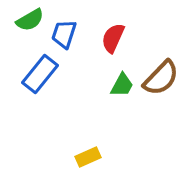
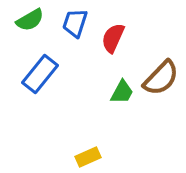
blue trapezoid: moved 11 px right, 11 px up
green trapezoid: moved 7 px down
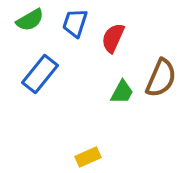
brown semicircle: rotated 21 degrees counterclockwise
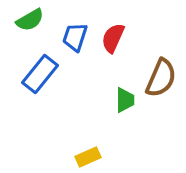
blue trapezoid: moved 14 px down
green trapezoid: moved 3 px right, 8 px down; rotated 28 degrees counterclockwise
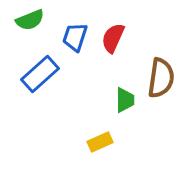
green semicircle: rotated 8 degrees clockwise
blue rectangle: rotated 9 degrees clockwise
brown semicircle: rotated 15 degrees counterclockwise
yellow rectangle: moved 12 px right, 15 px up
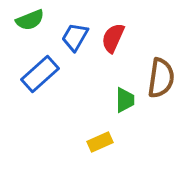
blue trapezoid: rotated 12 degrees clockwise
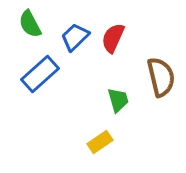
green semicircle: moved 4 px down; rotated 84 degrees clockwise
blue trapezoid: rotated 16 degrees clockwise
brown semicircle: moved 1 px up; rotated 21 degrees counterclockwise
green trapezoid: moved 7 px left; rotated 16 degrees counterclockwise
yellow rectangle: rotated 10 degrees counterclockwise
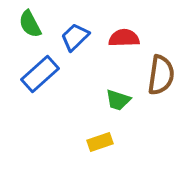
red semicircle: moved 11 px right; rotated 64 degrees clockwise
brown semicircle: moved 2 px up; rotated 21 degrees clockwise
green trapezoid: rotated 124 degrees clockwise
yellow rectangle: rotated 15 degrees clockwise
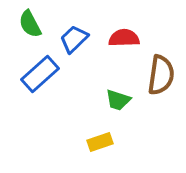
blue trapezoid: moved 1 px left, 2 px down
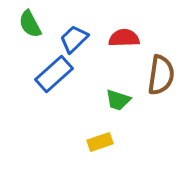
blue rectangle: moved 14 px right
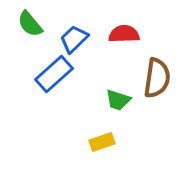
green semicircle: rotated 12 degrees counterclockwise
red semicircle: moved 4 px up
brown semicircle: moved 4 px left, 3 px down
yellow rectangle: moved 2 px right
